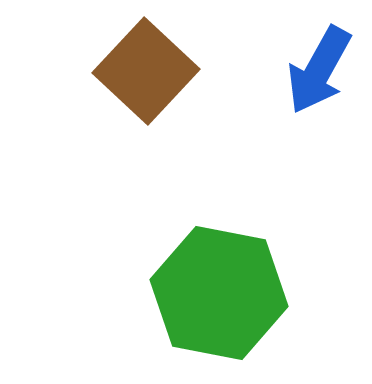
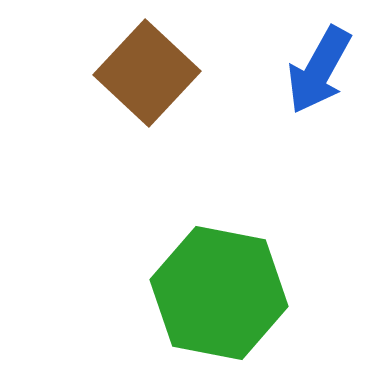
brown square: moved 1 px right, 2 px down
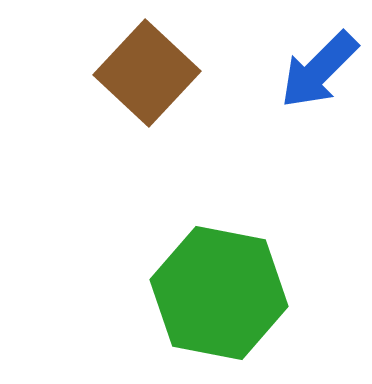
blue arrow: rotated 16 degrees clockwise
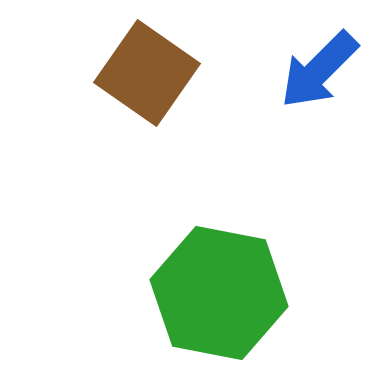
brown square: rotated 8 degrees counterclockwise
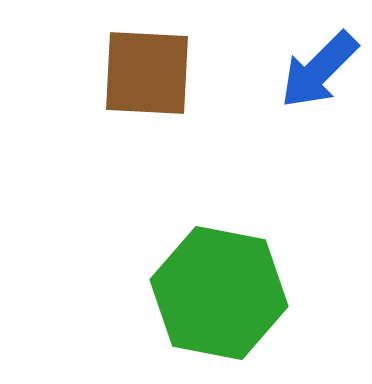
brown square: rotated 32 degrees counterclockwise
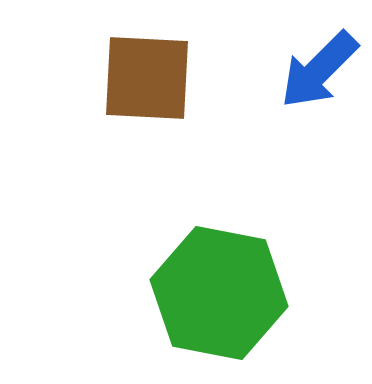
brown square: moved 5 px down
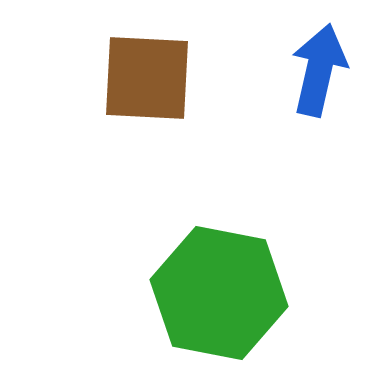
blue arrow: rotated 148 degrees clockwise
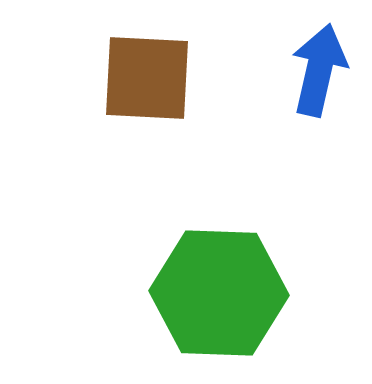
green hexagon: rotated 9 degrees counterclockwise
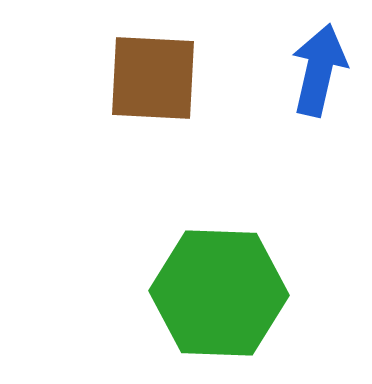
brown square: moved 6 px right
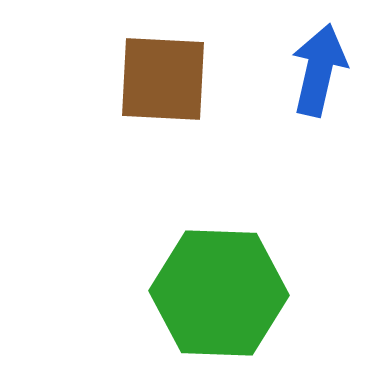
brown square: moved 10 px right, 1 px down
